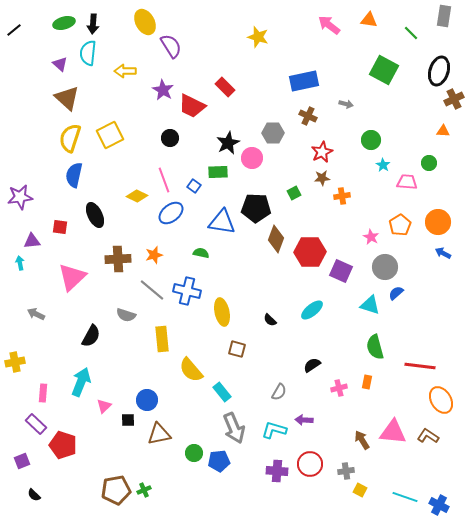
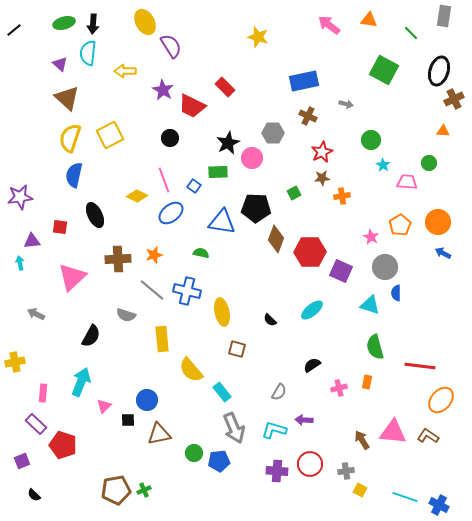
blue semicircle at (396, 293): rotated 49 degrees counterclockwise
orange ellipse at (441, 400): rotated 72 degrees clockwise
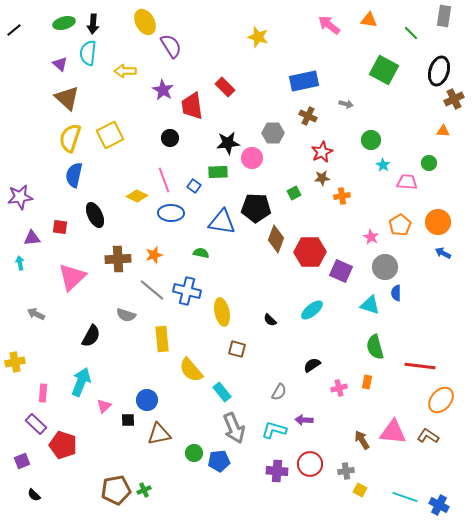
red trapezoid at (192, 106): rotated 56 degrees clockwise
black star at (228, 143): rotated 20 degrees clockwise
blue ellipse at (171, 213): rotated 40 degrees clockwise
purple triangle at (32, 241): moved 3 px up
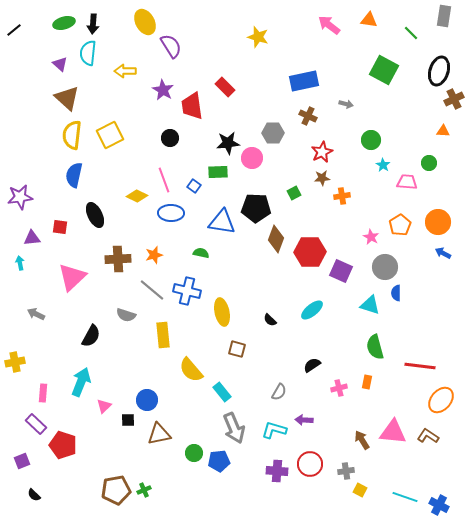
yellow semicircle at (70, 138): moved 2 px right, 3 px up; rotated 12 degrees counterclockwise
yellow rectangle at (162, 339): moved 1 px right, 4 px up
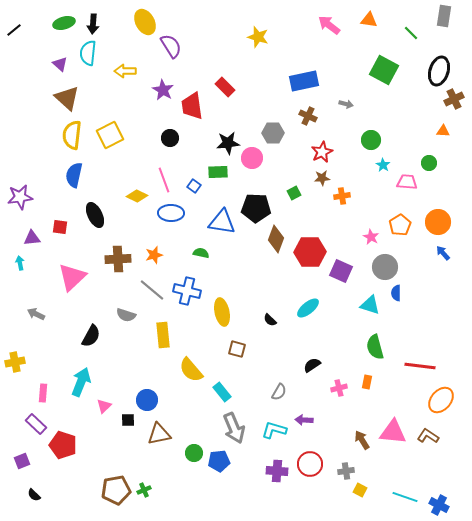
blue arrow at (443, 253): rotated 21 degrees clockwise
cyan ellipse at (312, 310): moved 4 px left, 2 px up
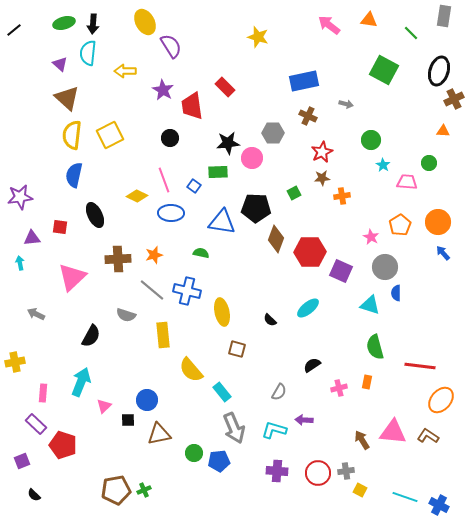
red circle at (310, 464): moved 8 px right, 9 px down
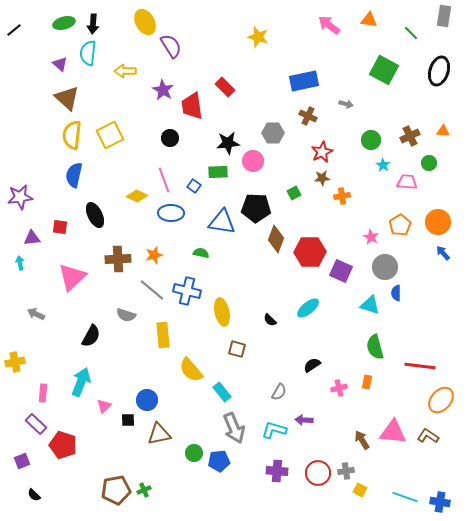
brown cross at (454, 99): moved 44 px left, 37 px down
pink circle at (252, 158): moved 1 px right, 3 px down
blue cross at (439, 505): moved 1 px right, 3 px up; rotated 18 degrees counterclockwise
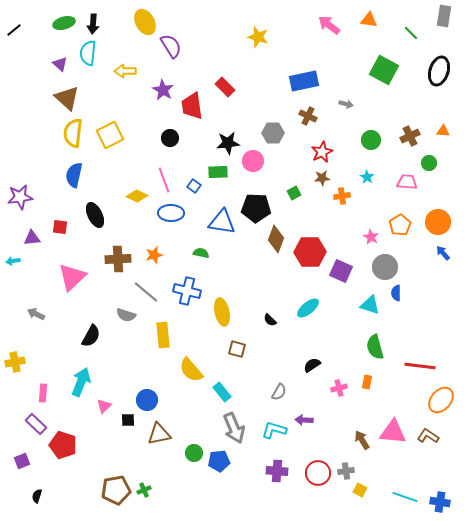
yellow semicircle at (72, 135): moved 1 px right, 2 px up
cyan star at (383, 165): moved 16 px left, 12 px down
cyan arrow at (20, 263): moved 7 px left, 2 px up; rotated 88 degrees counterclockwise
gray line at (152, 290): moved 6 px left, 2 px down
black semicircle at (34, 495): moved 3 px right, 1 px down; rotated 64 degrees clockwise
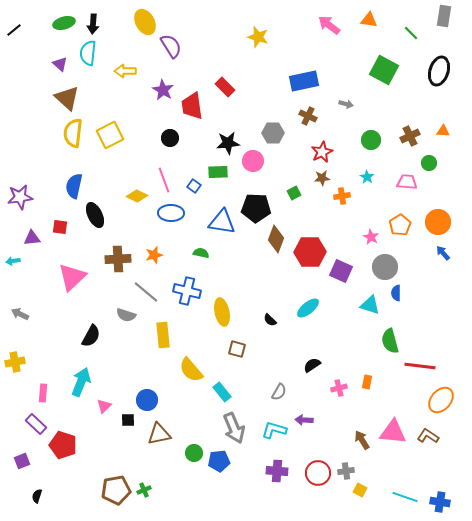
blue semicircle at (74, 175): moved 11 px down
gray arrow at (36, 314): moved 16 px left
green semicircle at (375, 347): moved 15 px right, 6 px up
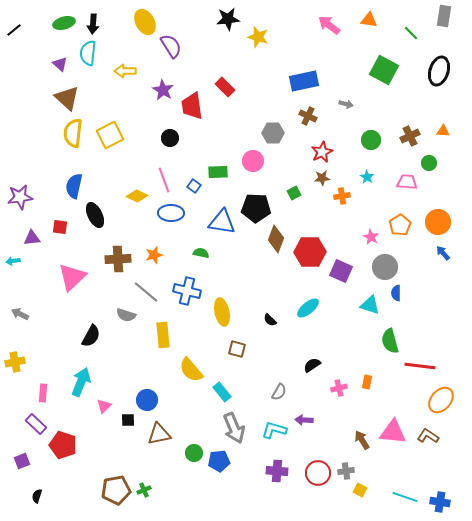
black star at (228, 143): moved 124 px up
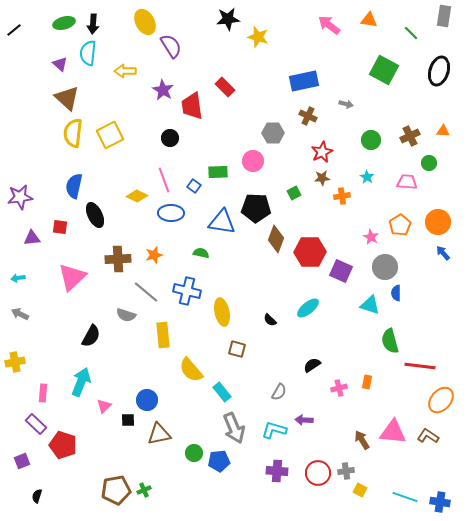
cyan arrow at (13, 261): moved 5 px right, 17 px down
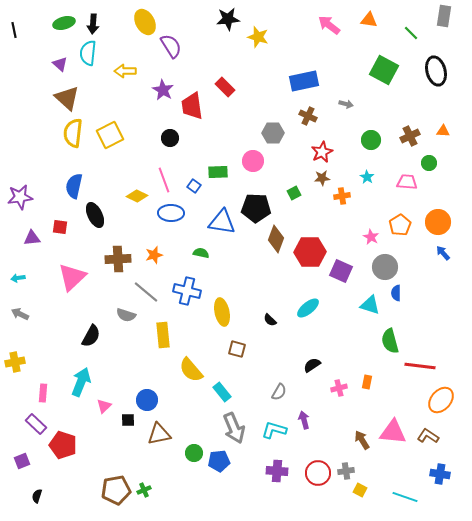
black line at (14, 30): rotated 63 degrees counterclockwise
black ellipse at (439, 71): moved 3 px left; rotated 32 degrees counterclockwise
purple arrow at (304, 420): rotated 72 degrees clockwise
blue cross at (440, 502): moved 28 px up
